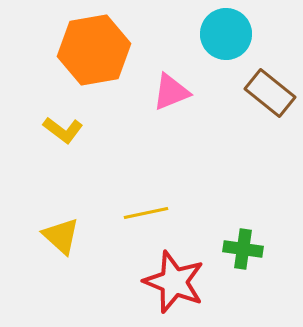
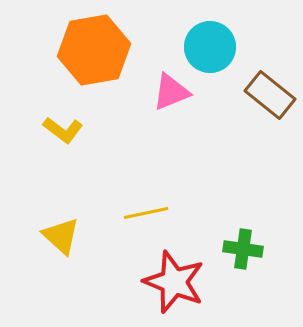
cyan circle: moved 16 px left, 13 px down
brown rectangle: moved 2 px down
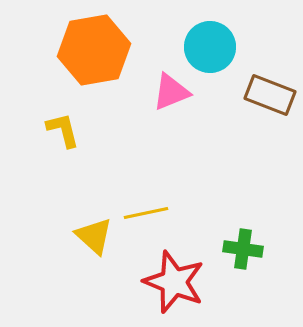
brown rectangle: rotated 18 degrees counterclockwise
yellow L-shape: rotated 141 degrees counterclockwise
yellow triangle: moved 33 px right
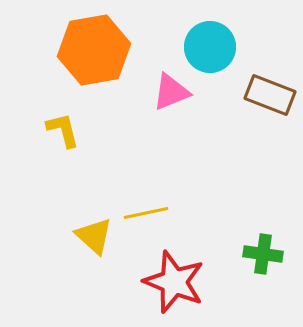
green cross: moved 20 px right, 5 px down
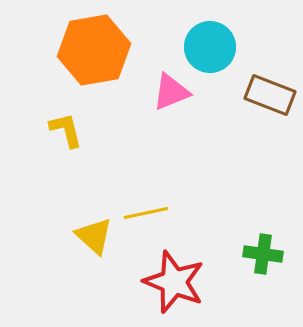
yellow L-shape: moved 3 px right
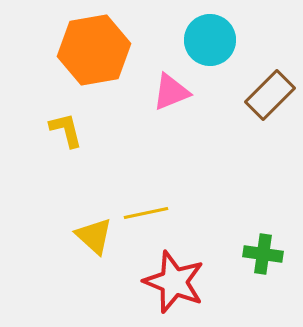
cyan circle: moved 7 px up
brown rectangle: rotated 66 degrees counterclockwise
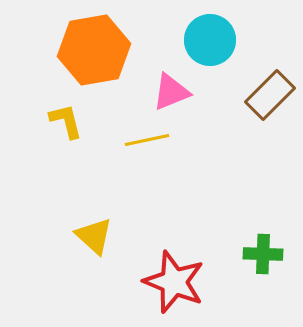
yellow L-shape: moved 9 px up
yellow line: moved 1 px right, 73 px up
green cross: rotated 6 degrees counterclockwise
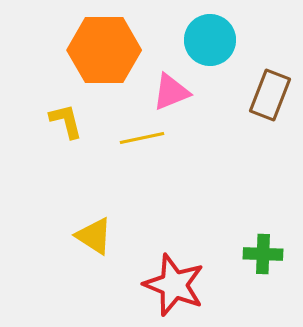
orange hexagon: moved 10 px right; rotated 10 degrees clockwise
brown rectangle: rotated 24 degrees counterclockwise
yellow line: moved 5 px left, 2 px up
yellow triangle: rotated 9 degrees counterclockwise
red star: moved 3 px down
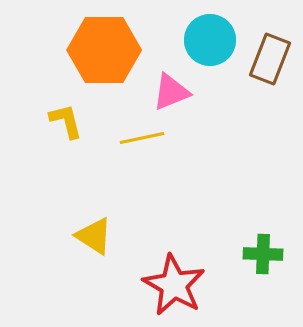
brown rectangle: moved 36 px up
red star: rotated 8 degrees clockwise
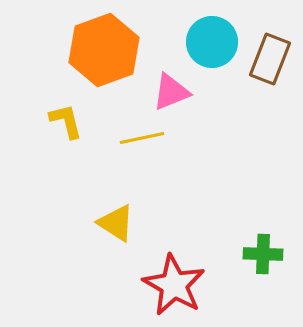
cyan circle: moved 2 px right, 2 px down
orange hexagon: rotated 20 degrees counterclockwise
yellow triangle: moved 22 px right, 13 px up
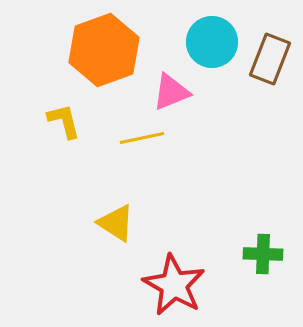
yellow L-shape: moved 2 px left
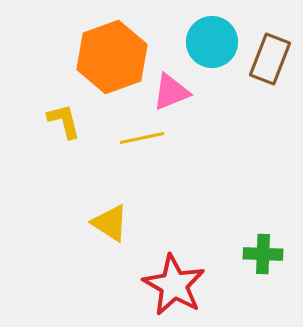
orange hexagon: moved 8 px right, 7 px down
yellow triangle: moved 6 px left
